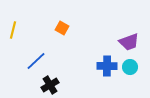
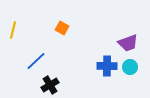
purple trapezoid: moved 1 px left, 1 px down
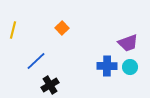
orange square: rotated 16 degrees clockwise
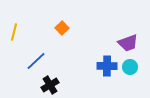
yellow line: moved 1 px right, 2 px down
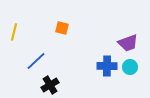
orange square: rotated 32 degrees counterclockwise
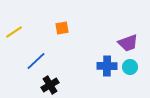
orange square: rotated 24 degrees counterclockwise
yellow line: rotated 42 degrees clockwise
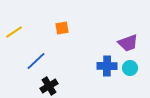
cyan circle: moved 1 px down
black cross: moved 1 px left, 1 px down
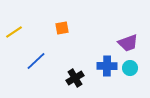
black cross: moved 26 px right, 8 px up
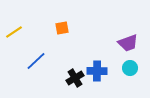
blue cross: moved 10 px left, 5 px down
